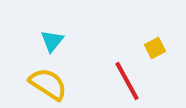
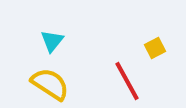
yellow semicircle: moved 2 px right
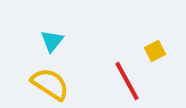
yellow square: moved 3 px down
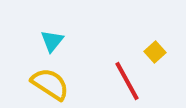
yellow square: moved 1 px down; rotated 15 degrees counterclockwise
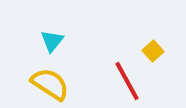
yellow square: moved 2 px left, 1 px up
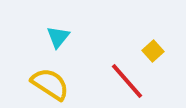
cyan triangle: moved 6 px right, 4 px up
red line: rotated 12 degrees counterclockwise
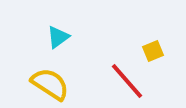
cyan triangle: rotated 15 degrees clockwise
yellow square: rotated 20 degrees clockwise
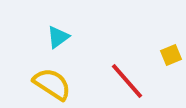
yellow square: moved 18 px right, 4 px down
yellow semicircle: moved 2 px right
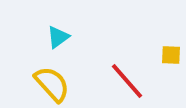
yellow square: rotated 25 degrees clockwise
yellow semicircle: rotated 15 degrees clockwise
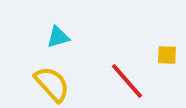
cyan triangle: rotated 20 degrees clockwise
yellow square: moved 4 px left
